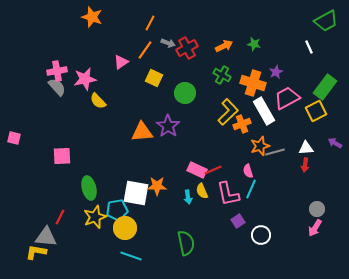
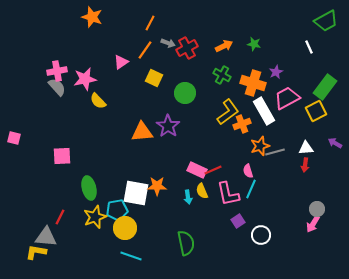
yellow L-shape at (228, 112): rotated 8 degrees clockwise
pink arrow at (315, 228): moved 2 px left, 4 px up
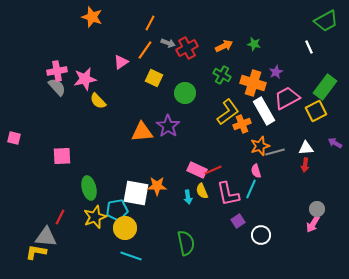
pink semicircle at (248, 171): moved 8 px right
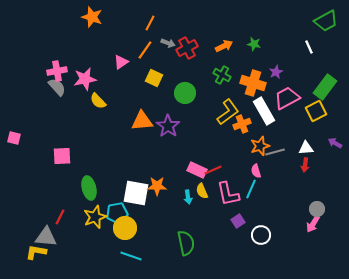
orange triangle at (142, 132): moved 11 px up
cyan pentagon at (117, 210): moved 3 px down
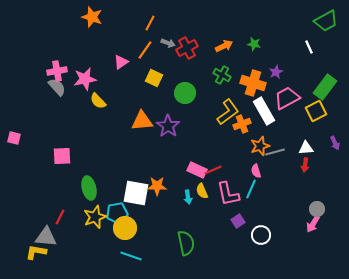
purple arrow at (335, 143): rotated 144 degrees counterclockwise
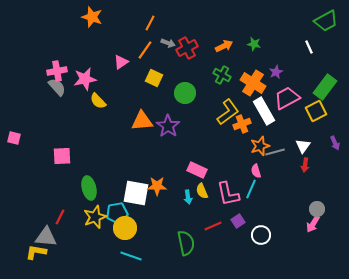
orange cross at (253, 83): rotated 15 degrees clockwise
white triangle at (306, 148): moved 3 px left, 2 px up; rotated 49 degrees counterclockwise
red line at (213, 170): moved 56 px down
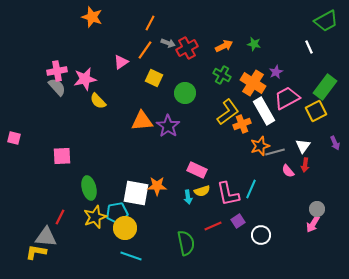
pink semicircle at (256, 171): moved 32 px right; rotated 24 degrees counterclockwise
yellow semicircle at (202, 191): rotated 84 degrees counterclockwise
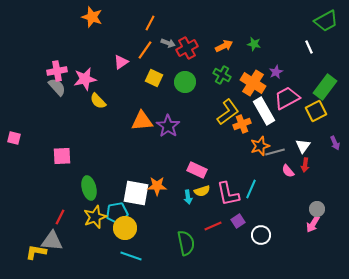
green circle at (185, 93): moved 11 px up
gray triangle at (46, 237): moved 6 px right, 4 px down
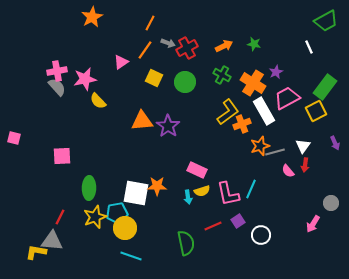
orange star at (92, 17): rotated 25 degrees clockwise
green ellipse at (89, 188): rotated 15 degrees clockwise
gray circle at (317, 209): moved 14 px right, 6 px up
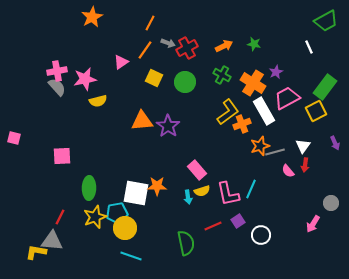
yellow semicircle at (98, 101): rotated 60 degrees counterclockwise
pink rectangle at (197, 170): rotated 24 degrees clockwise
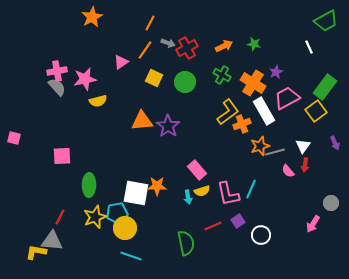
yellow square at (316, 111): rotated 10 degrees counterclockwise
green ellipse at (89, 188): moved 3 px up
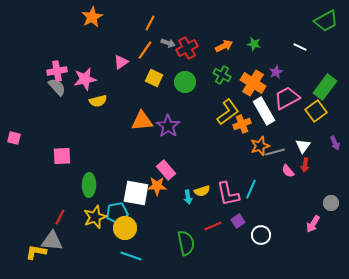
white line at (309, 47): moved 9 px left; rotated 40 degrees counterclockwise
pink rectangle at (197, 170): moved 31 px left
